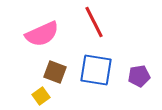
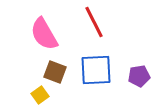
pink semicircle: moved 2 px right; rotated 84 degrees clockwise
blue square: rotated 12 degrees counterclockwise
yellow square: moved 1 px left, 1 px up
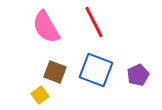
pink semicircle: moved 2 px right, 7 px up
blue square: rotated 24 degrees clockwise
purple pentagon: moved 1 px left, 1 px up; rotated 15 degrees counterclockwise
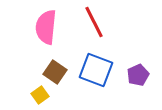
pink semicircle: rotated 36 degrees clockwise
brown square: rotated 15 degrees clockwise
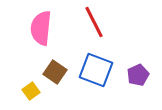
pink semicircle: moved 5 px left, 1 px down
yellow square: moved 9 px left, 4 px up
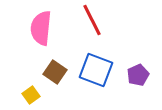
red line: moved 2 px left, 2 px up
yellow square: moved 4 px down
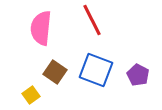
purple pentagon: rotated 20 degrees counterclockwise
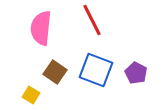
purple pentagon: moved 2 px left, 2 px up
yellow square: rotated 24 degrees counterclockwise
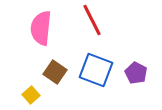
yellow square: rotated 18 degrees clockwise
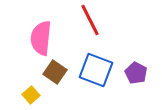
red line: moved 2 px left
pink semicircle: moved 10 px down
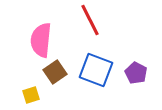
pink semicircle: moved 2 px down
brown square: rotated 20 degrees clockwise
yellow square: rotated 24 degrees clockwise
